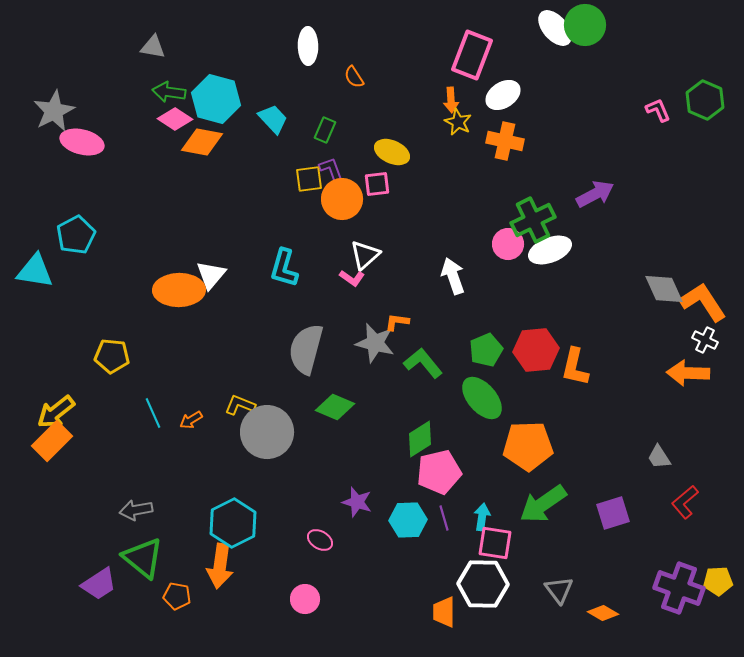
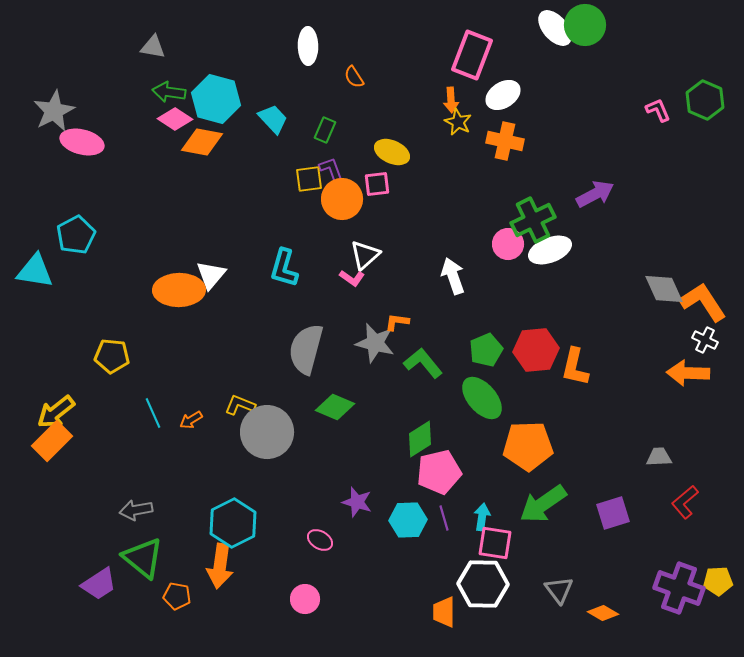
gray trapezoid at (659, 457): rotated 120 degrees clockwise
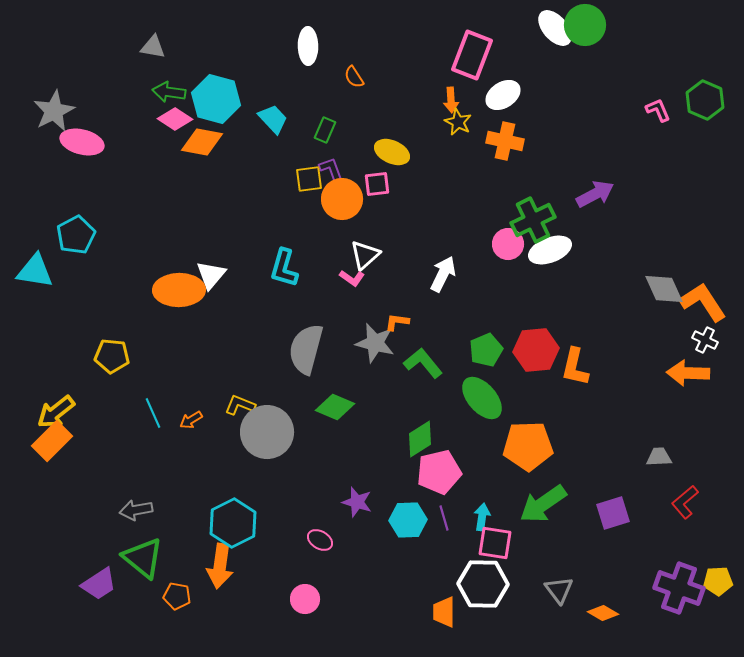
white arrow at (453, 276): moved 10 px left, 2 px up; rotated 45 degrees clockwise
